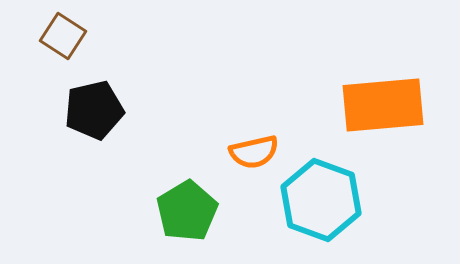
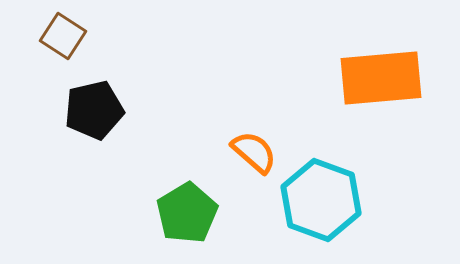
orange rectangle: moved 2 px left, 27 px up
orange semicircle: rotated 126 degrees counterclockwise
green pentagon: moved 2 px down
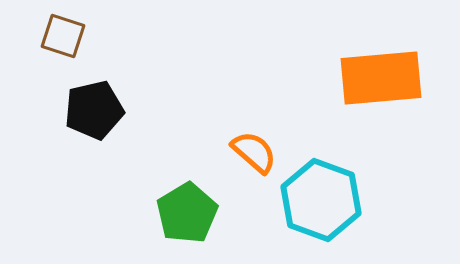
brown square: rotated 15 degrees counterclockwise
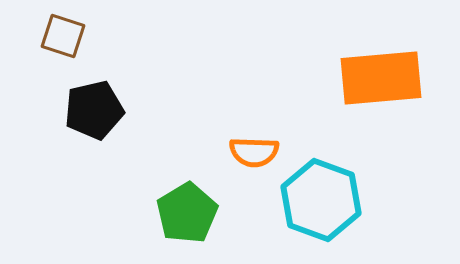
orange semicircle: rotated 141 degrees clockwise
